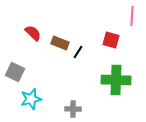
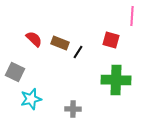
red semicircle: moved 1 px right, 6 px down
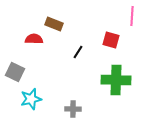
red semicircle: rotated 42 degrees counterclockwise
brown rectangle: moved 6 px left, 19 px up
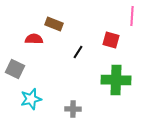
gray square: moved 3 px up
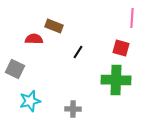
pink line: moved 2 px down
brown rectangle: moved 2 px down
red square: moved 10 px right, 8 px down
cyan star: moved 1 px left, 2 px down
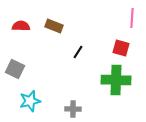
red semicircle: moved 13 px left, 13 px up
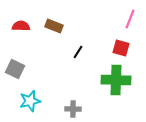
pink line: moved 2 px left, 1 px down; rotated 18 degrees clockwise
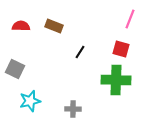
red square: moved 1 px down
black line: moved 2 px right
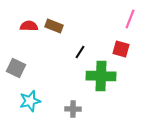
red semicircle: moved 8 px right
gray square: moved 1 px right, 1 px up
green cross: moved 15 px left, 4 px up
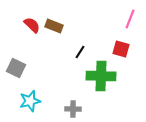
red semicircle: moved 3 px right, 1 px up; rotated 42 degrees clockwise
